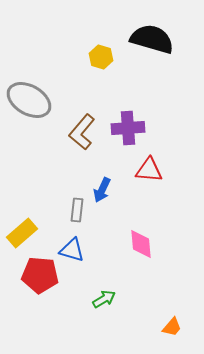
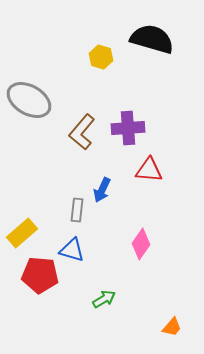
pink diamond: rotated 40 degrees clockwise
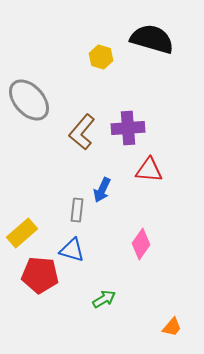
gray ellipse: rotated 18 degrees clockwise
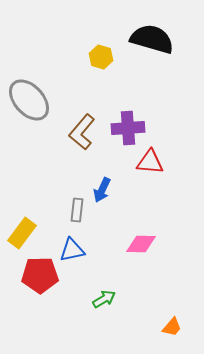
red triangle: moved 1 px right, 8 px up
yellow rectangle: rotated 12 degrees counterclockwise
pink diamond: rotated 56 degrees clockwise
blue triangle: rotated 28 degrees counterclockwise
red pentagon: rotated 6 degrees counterclockwise
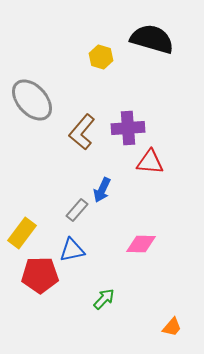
gray ellipse: moved 3 px right
gray rectangle: rotated 35 degrees clockwise
green arrow: rotated 15 degrees counterclockwise
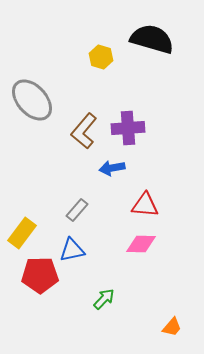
brown L-shape: moved 2 px right, 1 px up
red triangle: moved 5 px left, 43 px down
blue arrow: moved 10 px right, 22 px up; rotated 55 degrees clockwise
